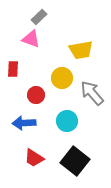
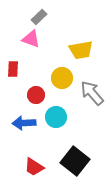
cyan circle: moved 11 px left, 4 px up
red trapezoid: moved 9 px down
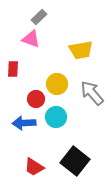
yellow circle: moved 5 px left, 6 px down
red circle: moved 4 px down
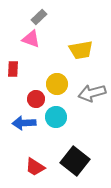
gray arrow: rotated 64 degrees counterclockwise
red trapezoid: moved 1 px right
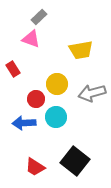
red rectangle: rotated 35 degrees counterclockwise
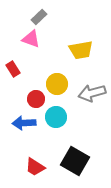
black square: rotated 8 degrees counterclockwise
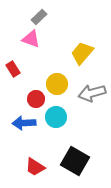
yellow trapezoid: moved 1 px right, 3 px down; rotated 140 degrees clockwise
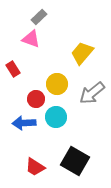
gray arrow: rotated 24 degrees counterclockwise
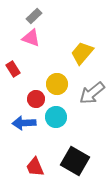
gray rectangle: moved 5 px left, 1 px up
pink triangle: moved 1 px up
red trapezoid: rotated 35 degrees clockwise
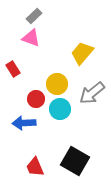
cyan circle: moved 4 px right, 8 px up
